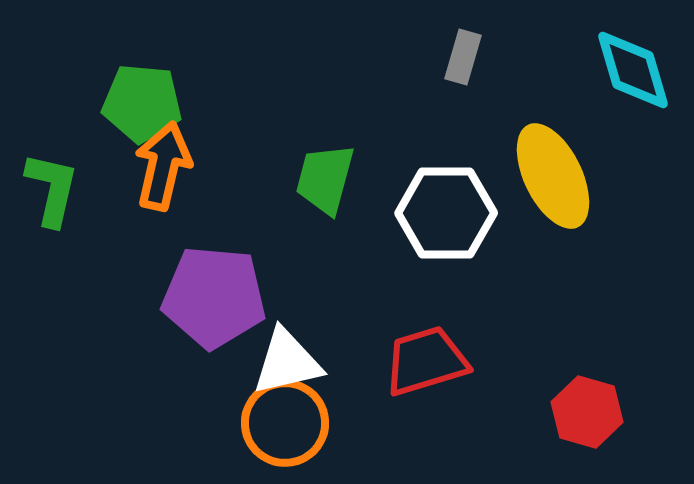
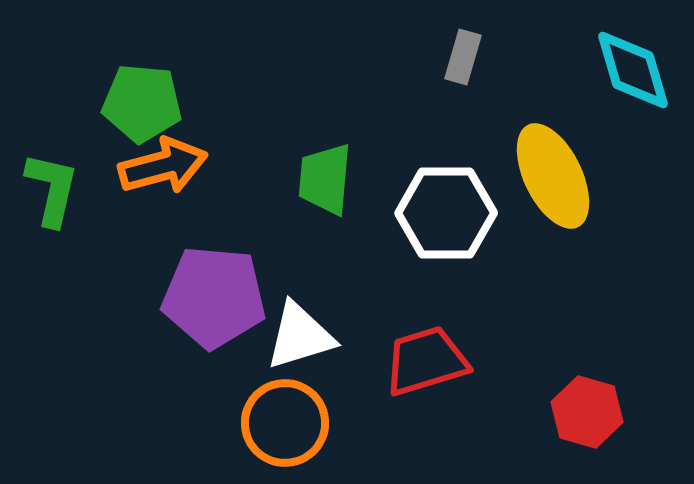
orange arrow: rotated 62 degrees clockwise
green trapezoid: rotated 10 degrees counterclockwise
white triangle: moved 13 px right, 26 px up; rotated 4 degrees counterclockwise
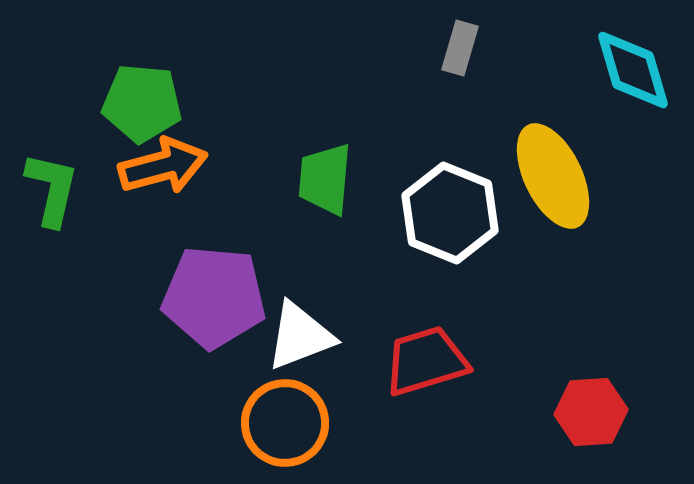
gray rectangle: moved 3 px left, 9 px up
white hexagon: moved 4 px right; rotated 22 degrees clockwise
white triangle: rotated 4 degrees counterclockwise
red hexagon: moved 4 px right; rotated 20 degrees counterclockwise
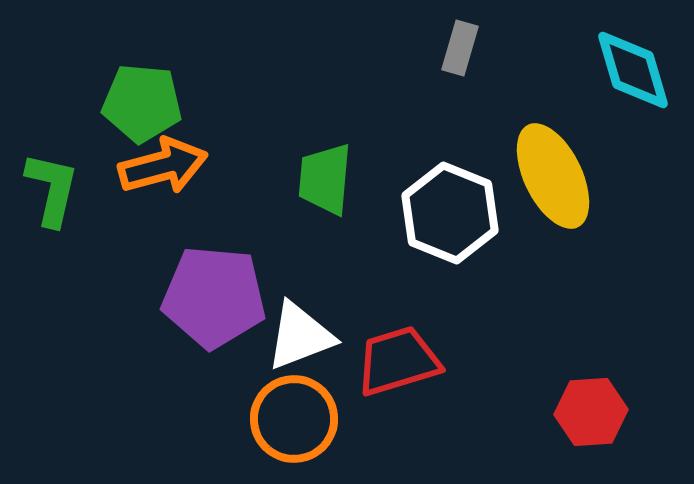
red trapezoid: moved 28 px left
orange circle: moved 9 px right, 4 px up
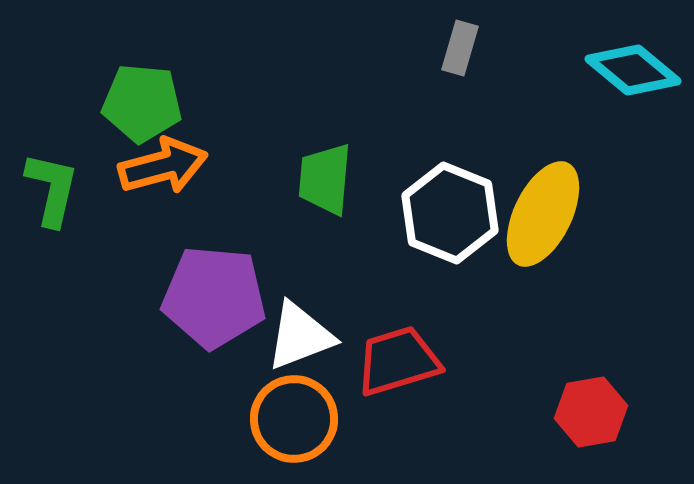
cyan diamond: rotated 34 degrees counterclockwise
yellow ellipse: moved 10 px left, 38 px down; rotated 52 degrees clockwise
red hexagon: rotated 6 degrees counterclockwise
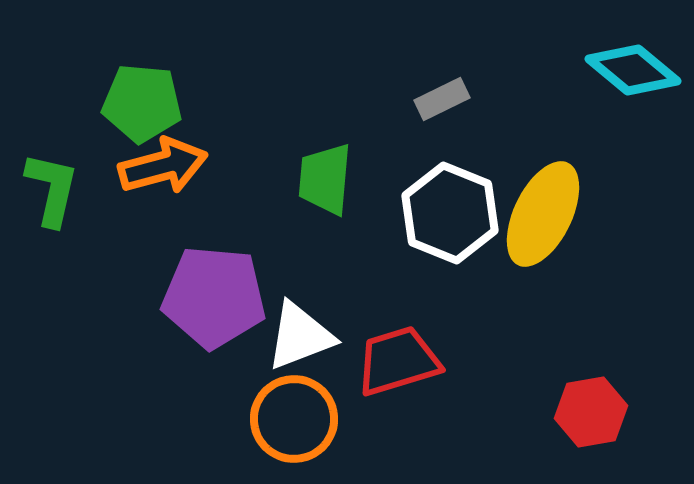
gray rectangle: moved 18 px left, 51 px down; rotated 48 degrees clockwise
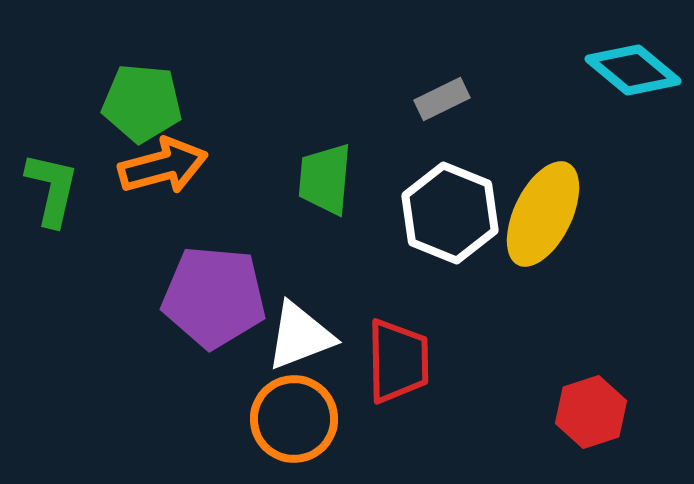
red trapezoid: rotated 106 degrees clockwise
red hexagon: rotated 8 degrees counterclockwise
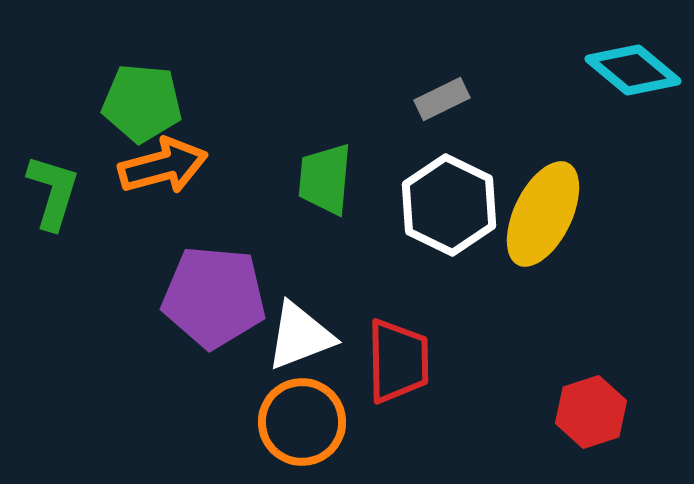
green L-shape: moved 1 px right, 3 px down; rotated 4 degrees clockwise
white hexagon: moved 1 px left, 8 px up; rotated 4 degrees clockwise
orange circle: moved 8 px right, 3 px down
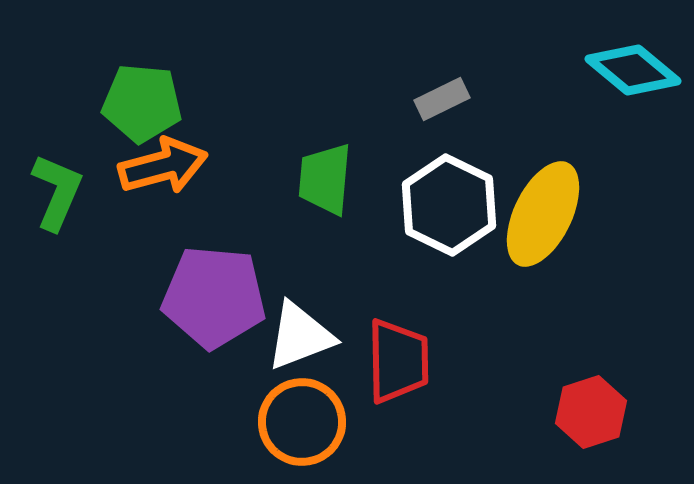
green L-shape: moved 4 px right; rotated 6 degrees clockwise
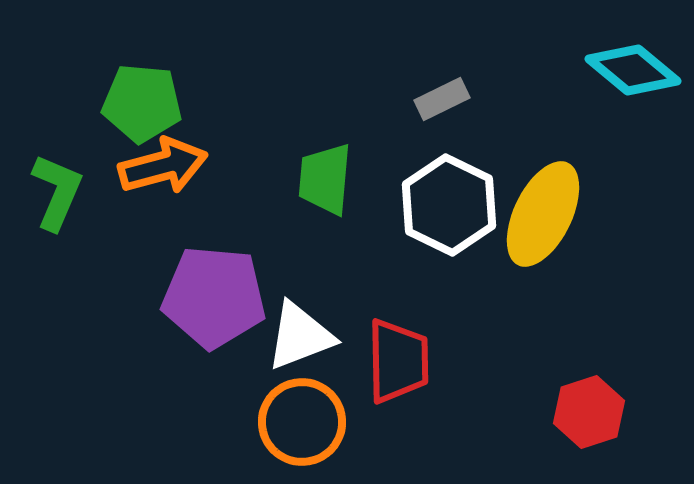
red hexagon: moved 2 px left
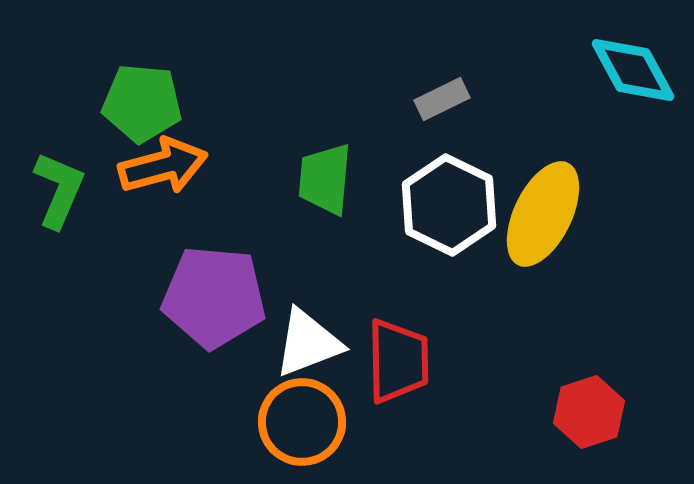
cyan diamond: rotated 22 degrees clockwise
green L-shape: moved 2 px right, 2 px up
white triangle: moved 8 px right, 7 px down
